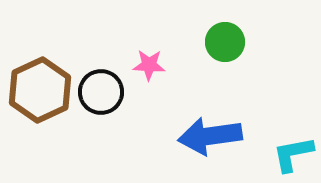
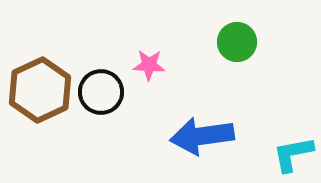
green circle: moved 12 px right
blue arrow: moved 8 px left
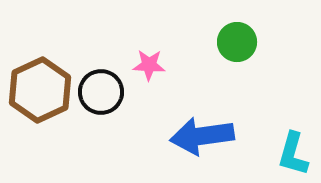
cyan L-shape: rotated 63 degrees counterclockwise
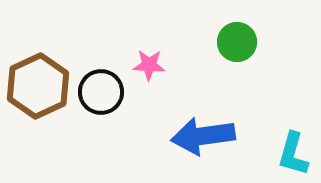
brown hexagon: moved 2 px left, 4 px up
blue arrow: moved 1 px right
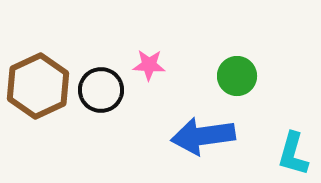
green circle: moved 34 px down
black circle: moved 2 px up
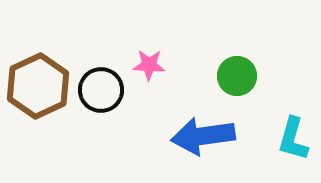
cyan L-shape: moved 15 px up
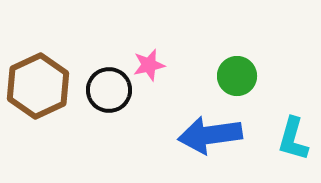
pink star: rotated 16 degrees counterclockwise
black circle: moved 8 px right
blue arrow: moved 7 px right, 1 px up
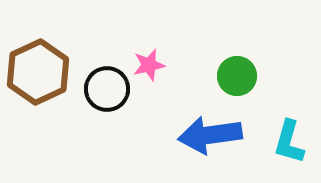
brown hexagon: moved 14 px up
black circle: moved 2 px left, 1 px up
cyan L-shape: moved 4 px left, 3 px down
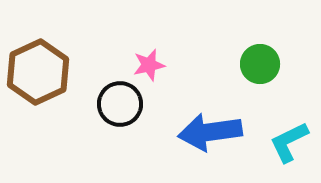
green circle: moved 23 px right, 12 px up
black circle: moved 13 px right, 15 px down
blue arrow: moved 3 px up
cyan L-shape: rotated 48 degrees clockwise
